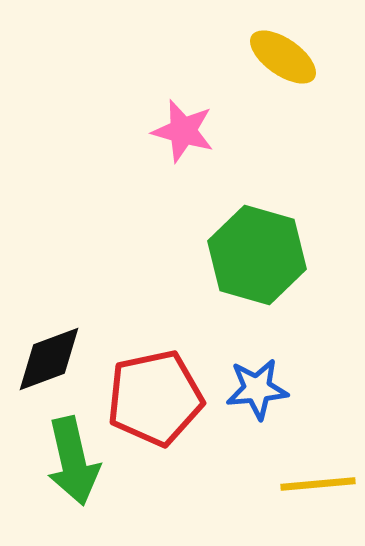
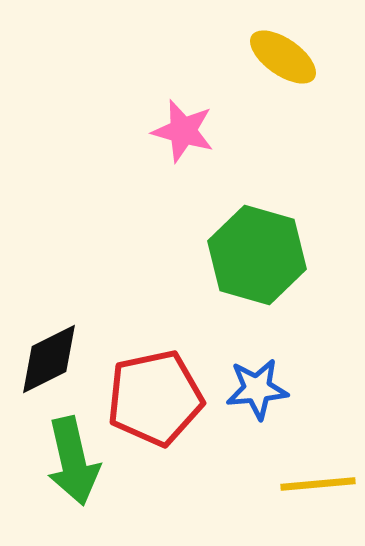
black diamond: rotated 6 degrees counterclockwise
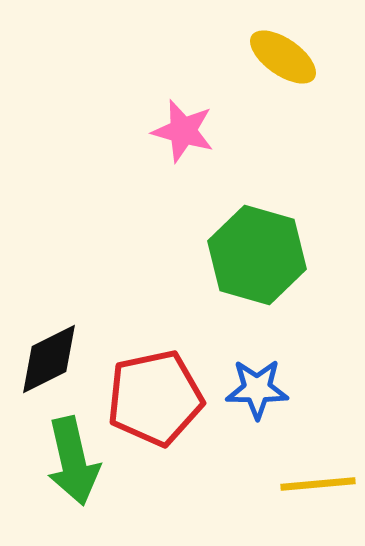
blue star: rotated 6 degrees clockwise
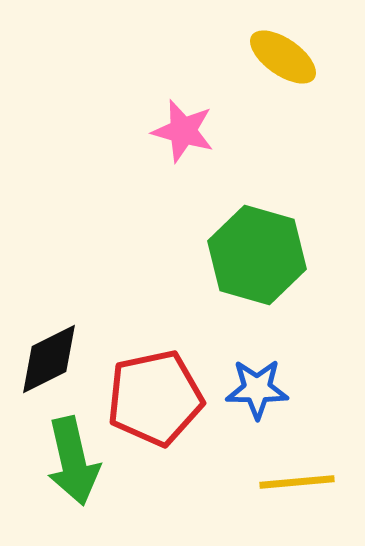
yellow line: moved 21 px left, 2 px up
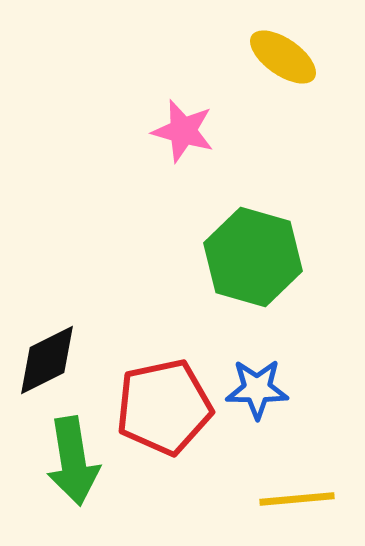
green hexagon: moved 4 px left, 2 px down
black diamond: moved 2 px left, 1 px down
red pentagon: moved 9 px right, 9 px down
green arrow: rotated 4 degrees clockwise
yellow line: moved 17 px down
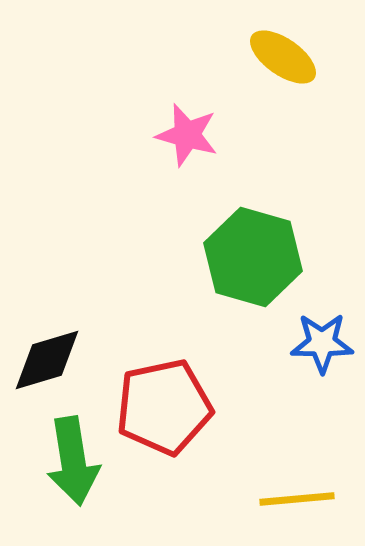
pink star: moved 4 px right, 4 px down
black diamond: rotated 10 degrees clockwise
blue star: moved 65 px right, 46 px up
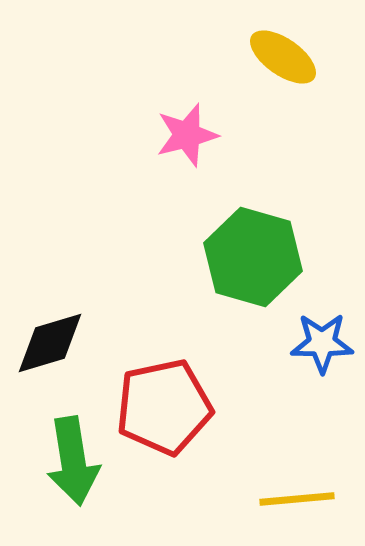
pink star: rotated 30 degrees counterclockwise
black diamond: moved 3 px right, 17 px up
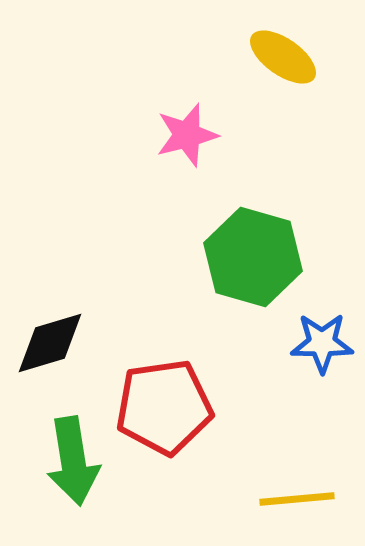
red pentagon: rotated 4 degrees clockwise
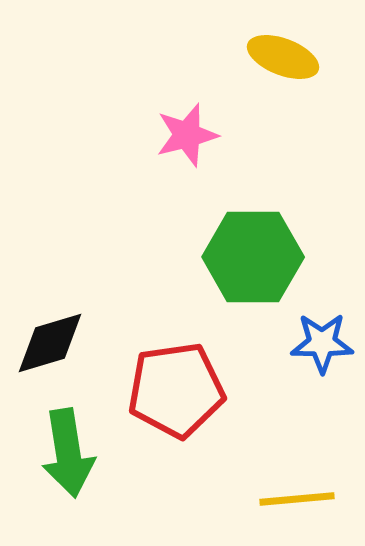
yellow ellipse: rotated 14 degrees counterclockwise
green hexagon: rotated 16 degrees counterclockwise
red pentagon: moved 12 px right, 17 px up
green arrow: moved 5 px left, 8 px up
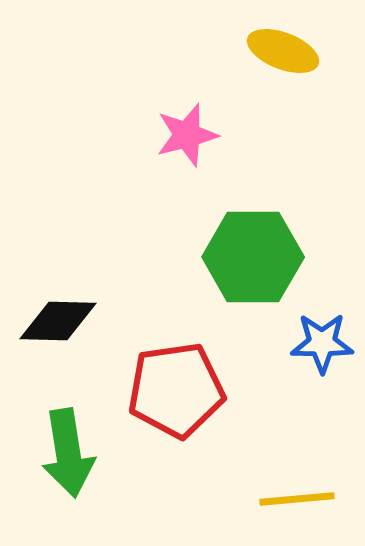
yellow ellipse: moved 6 px up
black diamond: moved 8 px right, 22 px up; rotated 18 degrees clockwise
